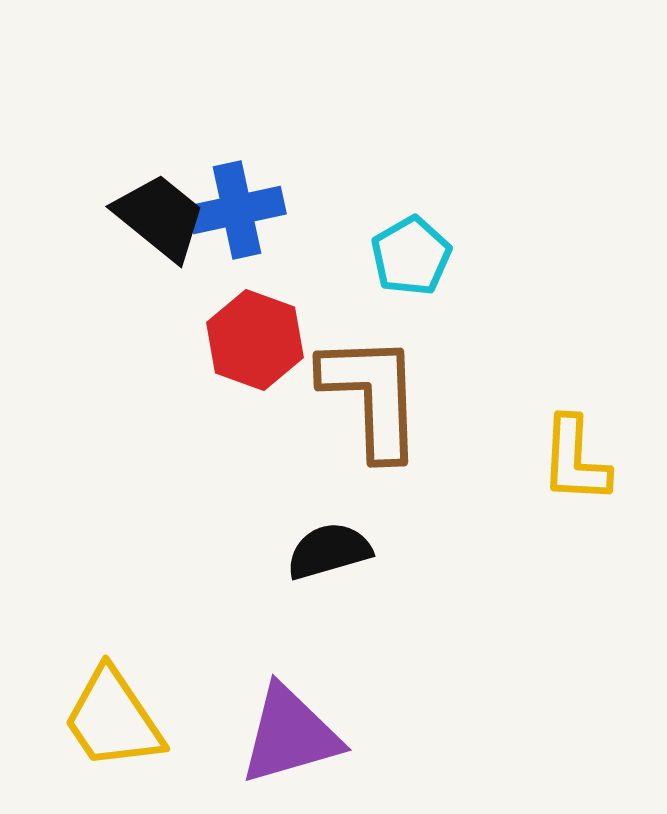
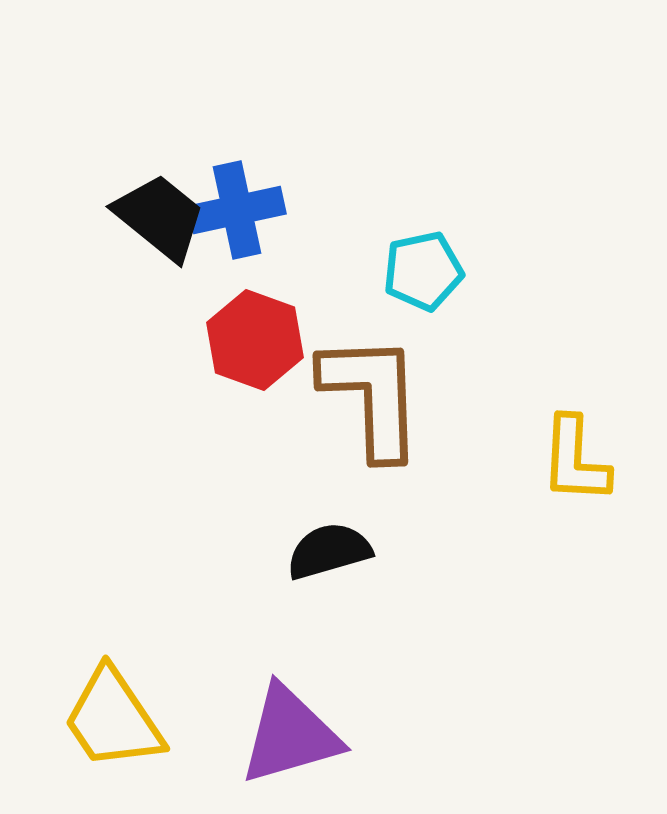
cyan pentagon: moved 12 px right, 15 px down; rotated 18 degrees clockwise
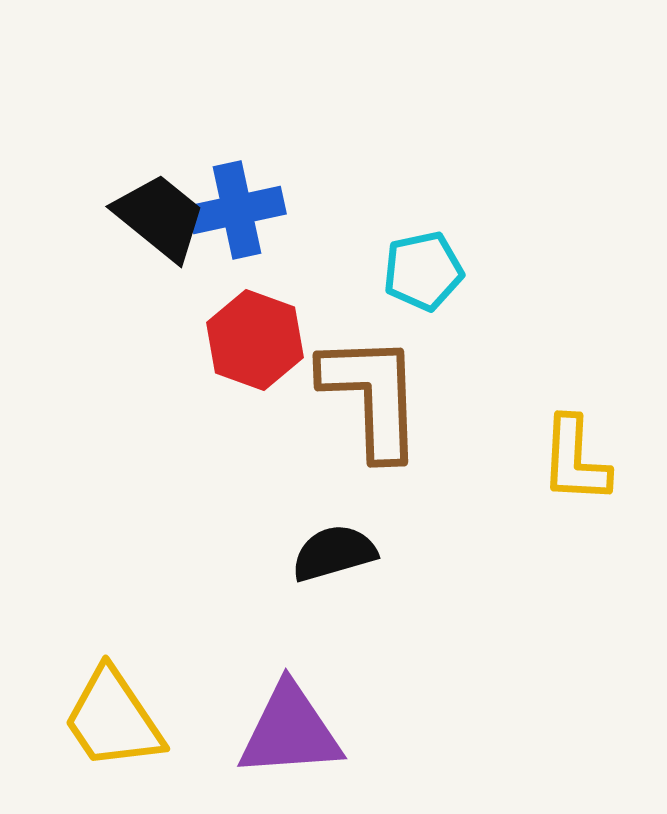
black semicircle: moved 5 px right, 2 px down
purple triangle: moved 4 px up; rotated 12 degrees clockwise
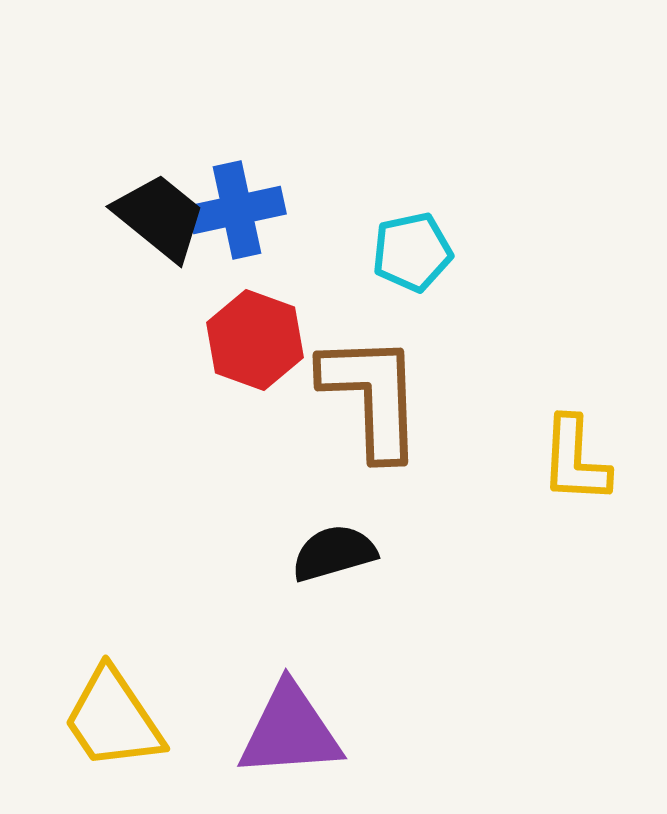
cyan pentagon: moved 11 px left, 19 px up
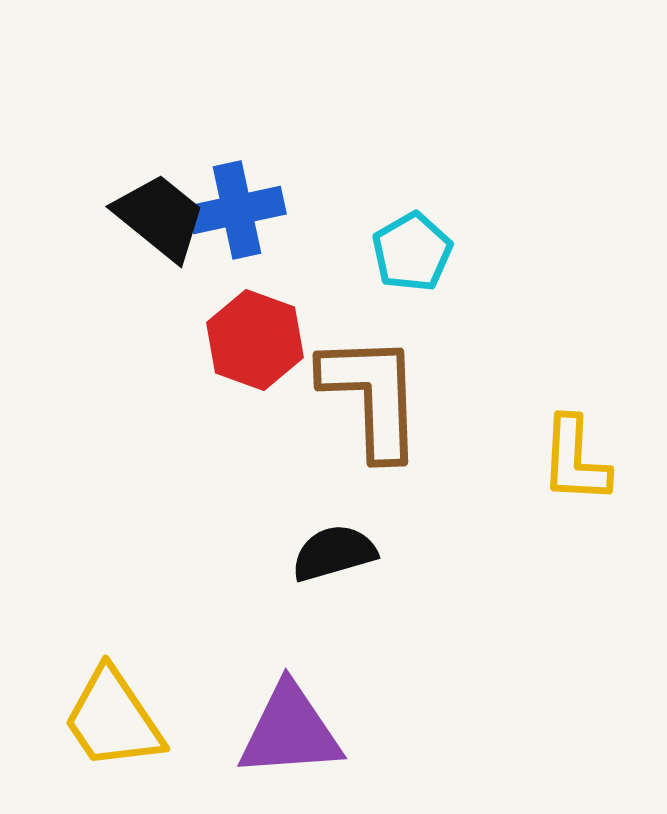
cyan pentagon: rotated 18 degrees counterclockwise
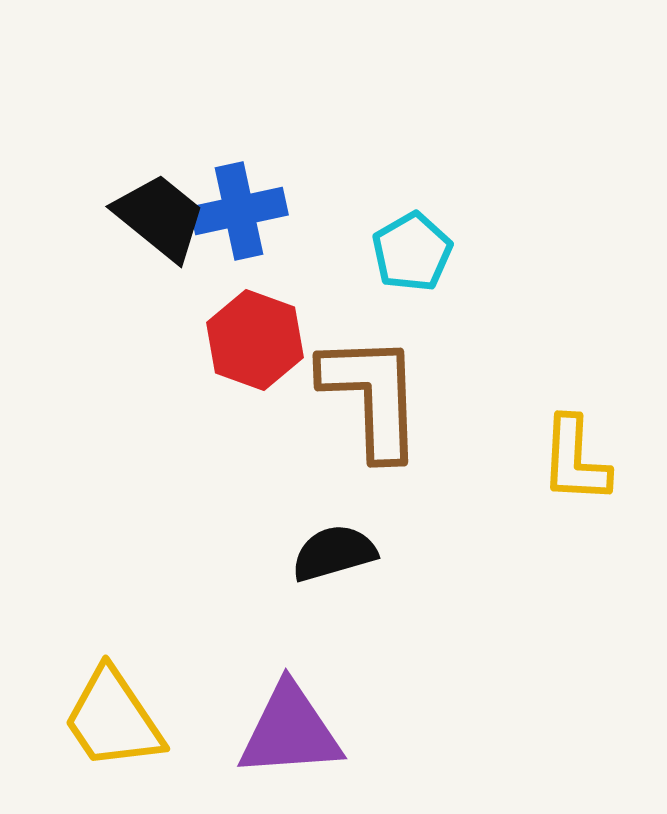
blue cross: moved 2 px right, 1 px down
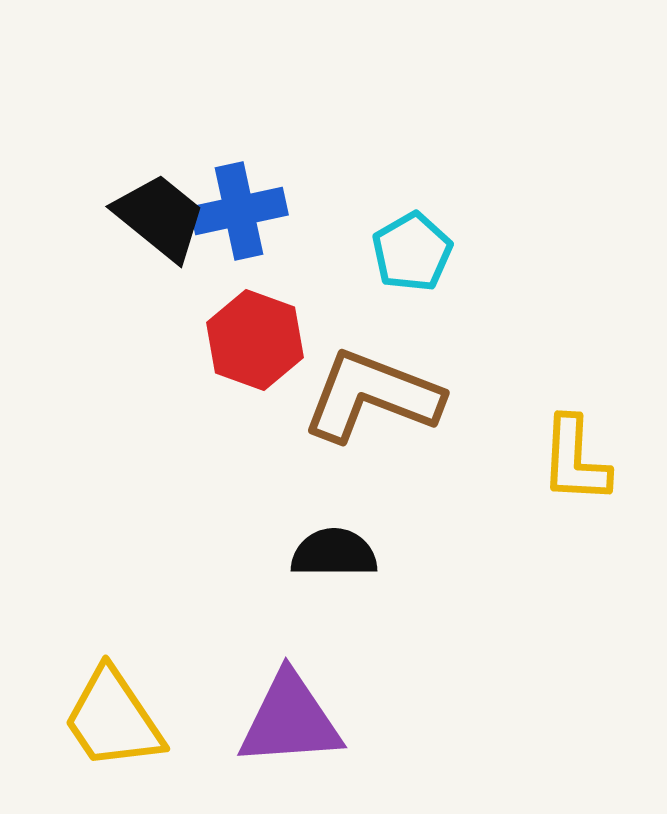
brown L-shape: rotated 67 degrees counterclockwise
black semicircle: rotated 16 degrees clockwise
purple triangle: moved 11 px up
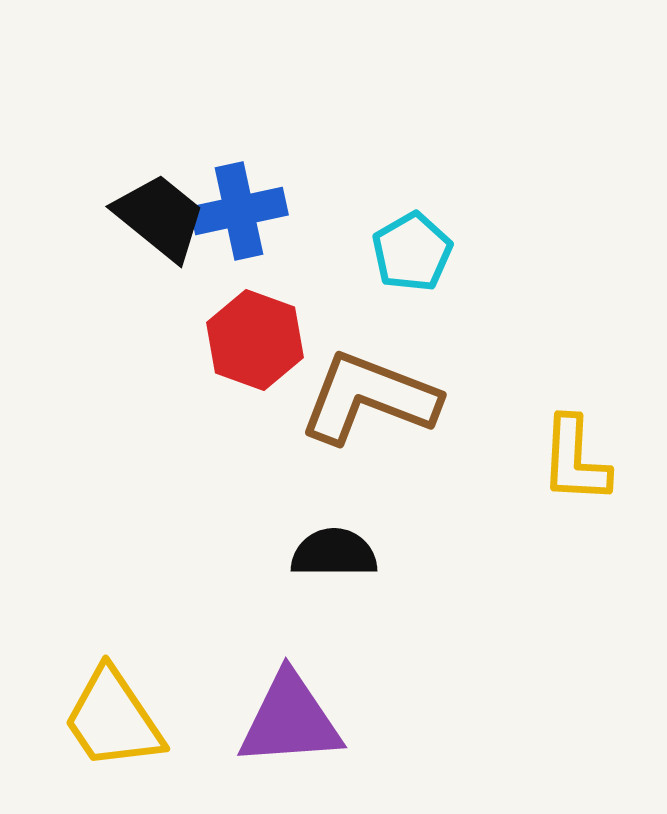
brown L-shape: moved 3 px left, 2 px down
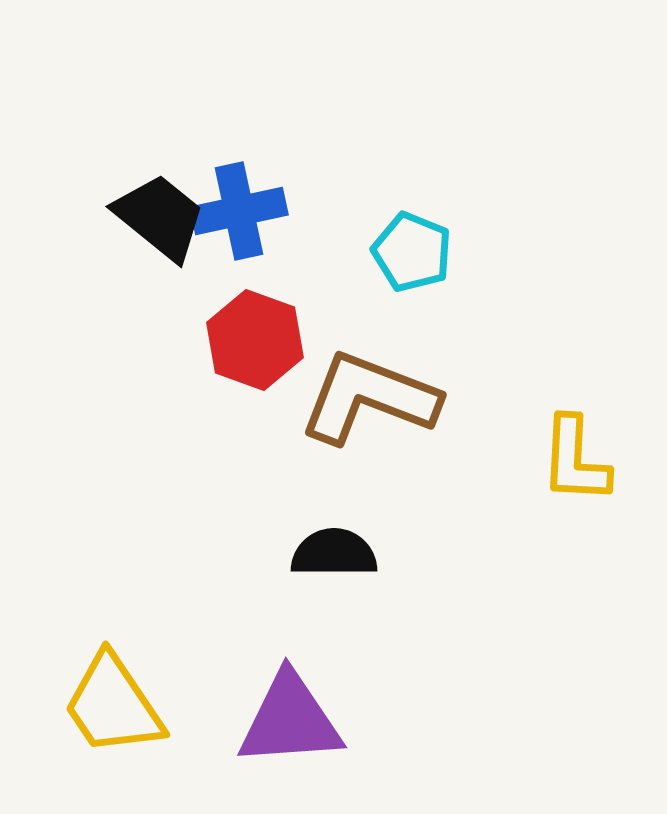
cyan pentagon: rotated 20 degrees counterclockwise
yellow trapezoid: moved 14 px up
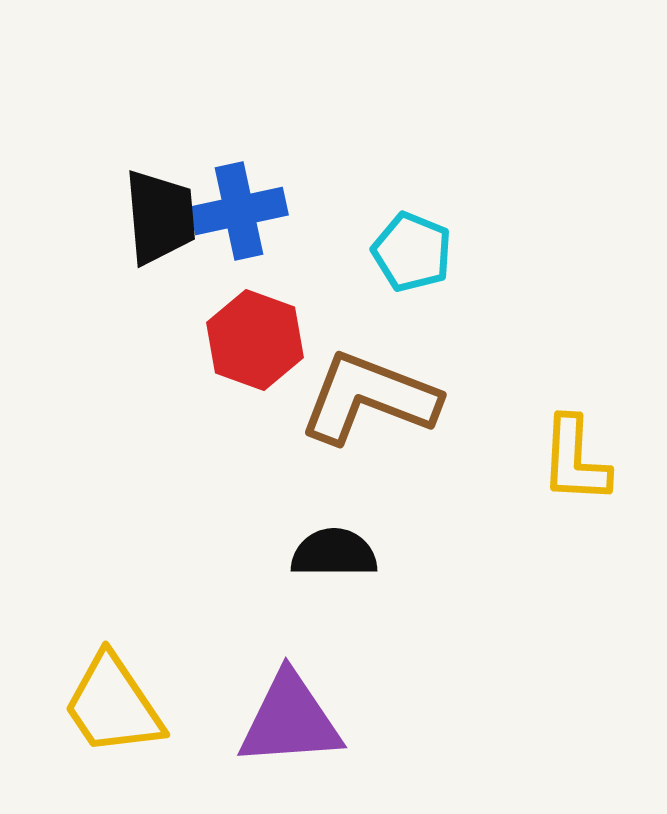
black trapezoid: rotated 46 degrees clockwise
